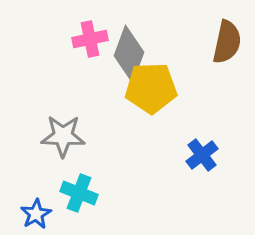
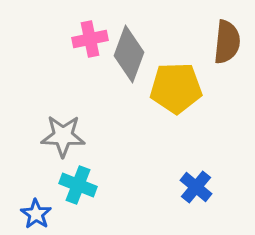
brown semicircle: rotated 6 degrees counterclockwise
yellow pentagon: moved 25 px right
blue cross: moved 6 px left, 32 px down; rotated 12 degrees counterclockwise
cyan cross: moved 1 px left, 8 px up
blue star: rotated 8 degrees counterclockwise
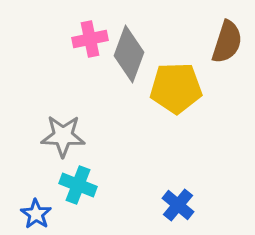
brown semicircle: rotated 12 degrees clockwise
blue cross: moved 18 px left, 18 px down
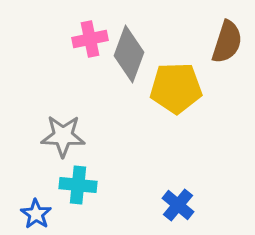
cyan cross: rotated 15 degrees counterclockwise
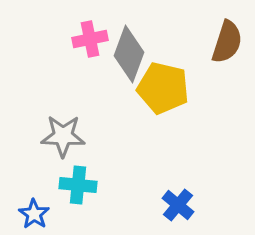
yellow pentagon: moved 13 px left; rotated 15 degrees clockwise
blue star: moved 2 px left
